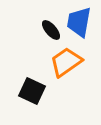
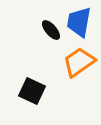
orange trapezoid: moved 13 px right
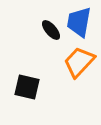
orange trapezoid: rotated 12 degrees counterclockwise
black square: moved 5 px left, 4 px up; rotated 12 degrees counterclockwise
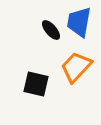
orange trapezoid: moved 3 px left, 5 px down
black square: moved 9 px right, 3 px up
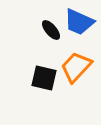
blue trapezoid: rotated 76 degrees counterclockwise
black square: moved 8 px right, 6 px up
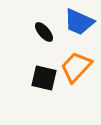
black ellipse: moved 7 px left, 2 px down
